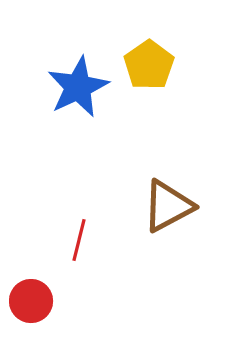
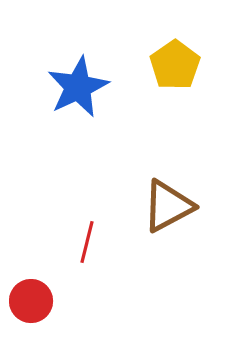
yellow pentagon: moved 26 px right
red line: moved 8 px right, 2 px down
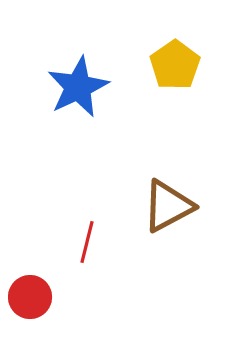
red circle: moved 1 px left, 4 px up
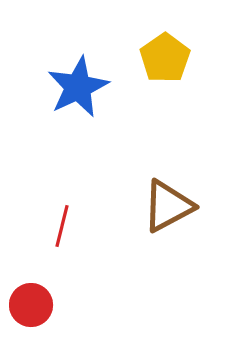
yellow pentagon: moved 10 px left, 7 px up
red line: moved 25 px left, 16 px up
red circle: moved 1 px right, 8 px down
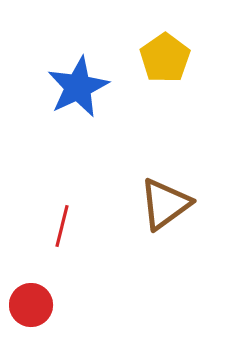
brown triangle: moved 3 px left, 2 px up; rotated 8 degrees counterclockwise
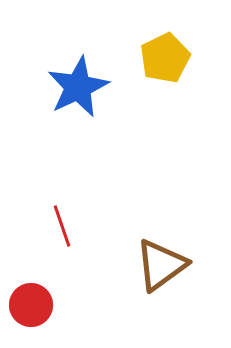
yellow pentagon: rotated 9 degrees clockwise
brown triangle: moved 4 px left, 61 px down
red line: rotated 33 degrees counterclockwise
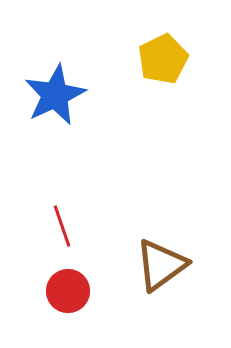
yellow pentagon: moved 2 px left, 1 px down
blue star: moved 23 px left, 8 px down
red circle: moved 37 px right, 14 px up
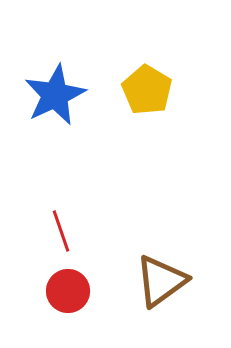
yellow pentagon: moved 16 px left, 31 px down; rotated 15 degrees counterclockwise
red line: moved 1 px left, 5 px down
brown triangle: moved 16 px down
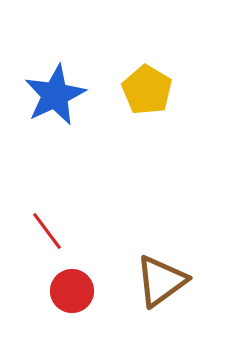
red line: moved 14 px left; rotated 18 degrees counterclockwise
red circle: moved 4 px right
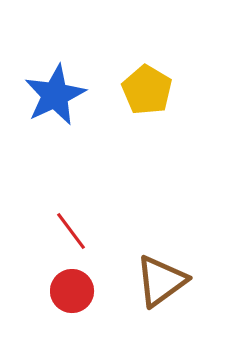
red line: moved 24 px right
